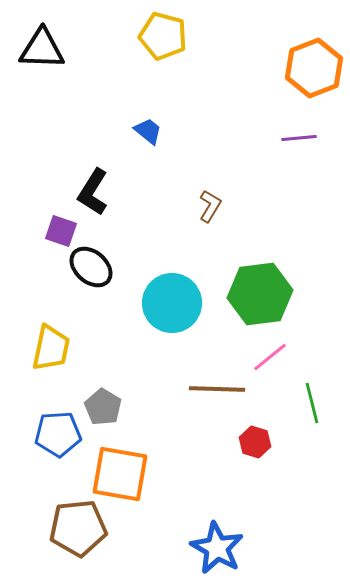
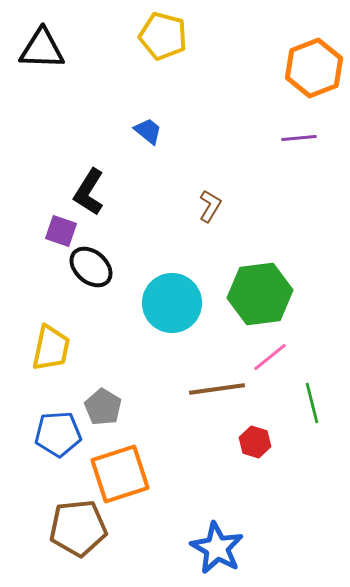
black L-shape: moved 4 px left
brown line: rotated 10 degrees counterclockwise
orange square: rotated 28 degrees counterclockwise
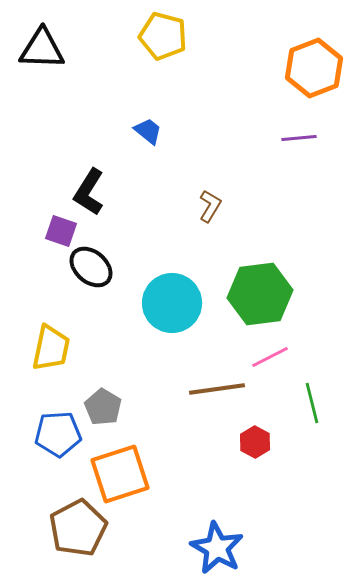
pink line: rotated 12 degrees clockwise
red hexagon: rotated 12 degrees clockwise
brown pentagon: rotated 22 degrees counterclockwise
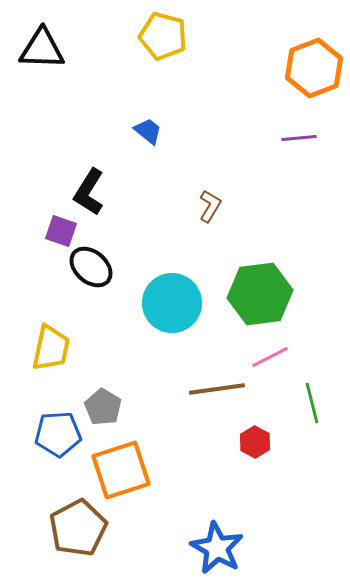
orange square: moved 1 px right, 4 px up
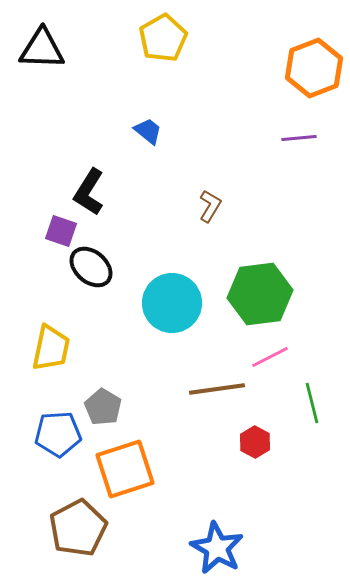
yellow pentagon: moved 2 px down; rotated 27 degrees clockwise
orange square: moved 4 px right, 1 px up
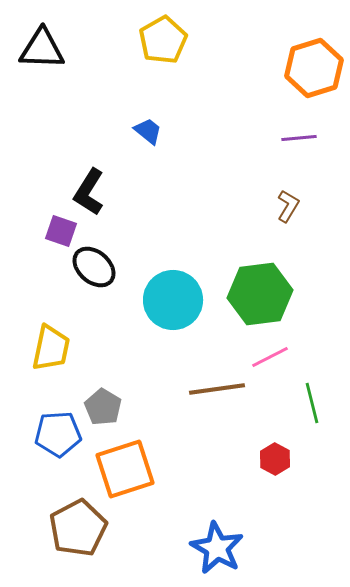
yellow pentagon: moved 2 px down
orange hexagon: rotated 4 degrees clockwise
brown L-shape: moved 78 px right
black ellipse: moved 3 px right
cyan circle: moved 1 px right, 3 px up
red hexagon: moved 20 px right, 17 px down
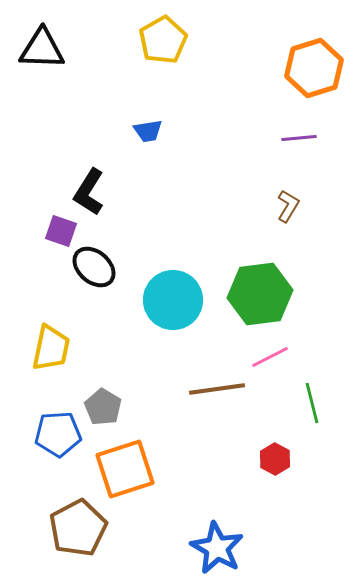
blue trapezoid: rotated 132 degrees clockwise
